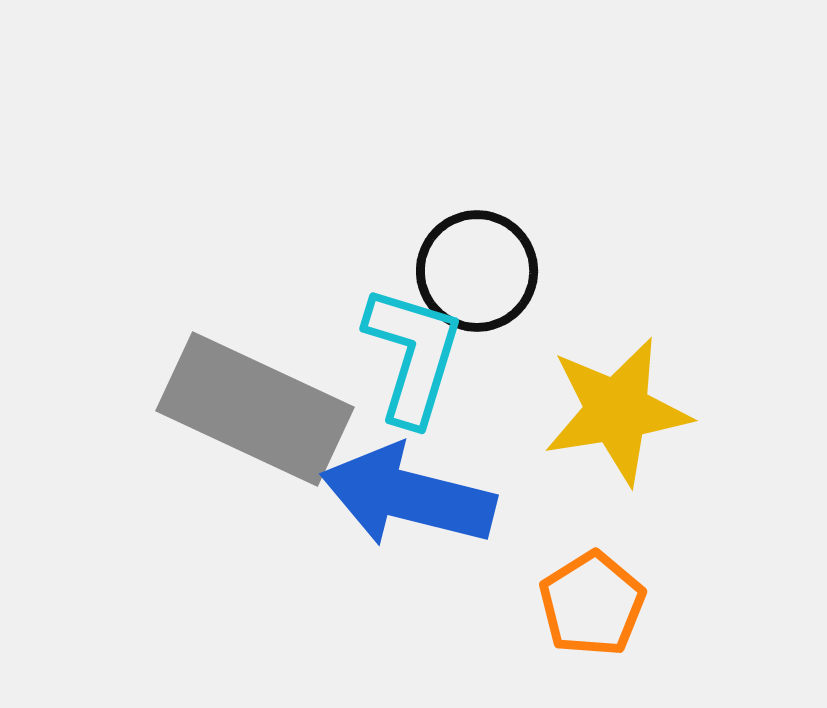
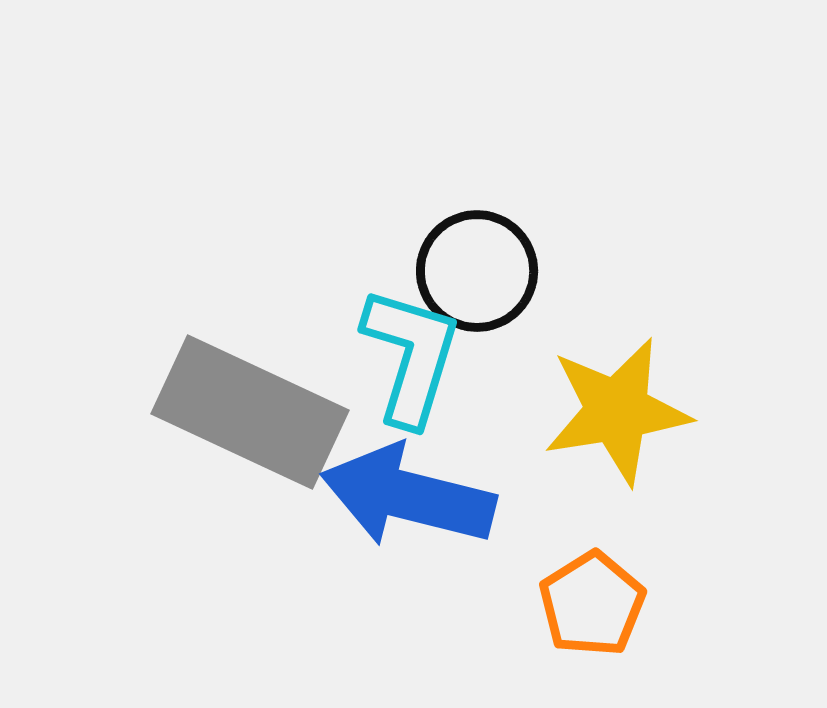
cyan L-shape: moved 2 px left, 1 px down
gray rectangle: moved 5 px left, 3 px down
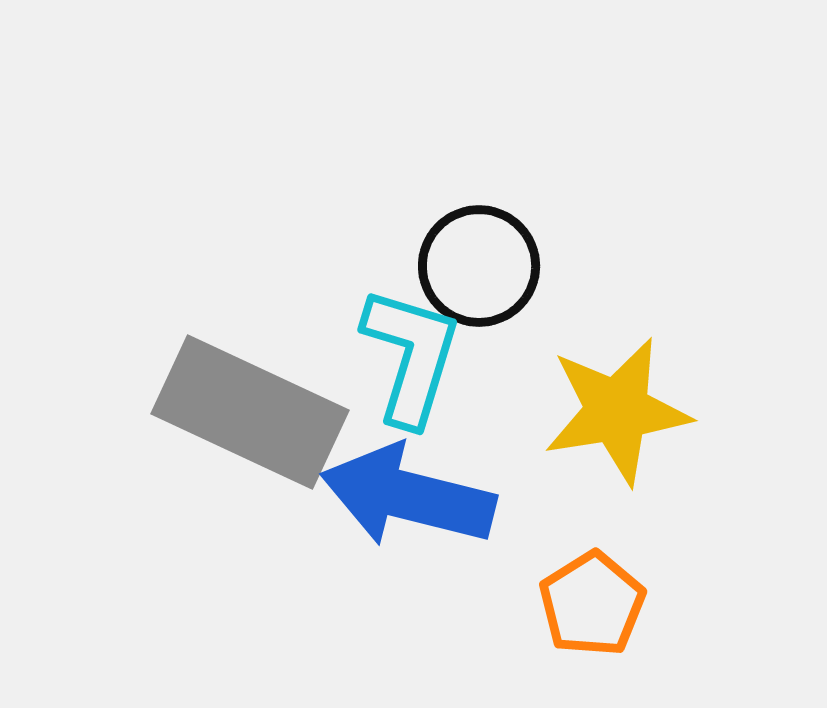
black circle: moved 2 px right, 5 px up
